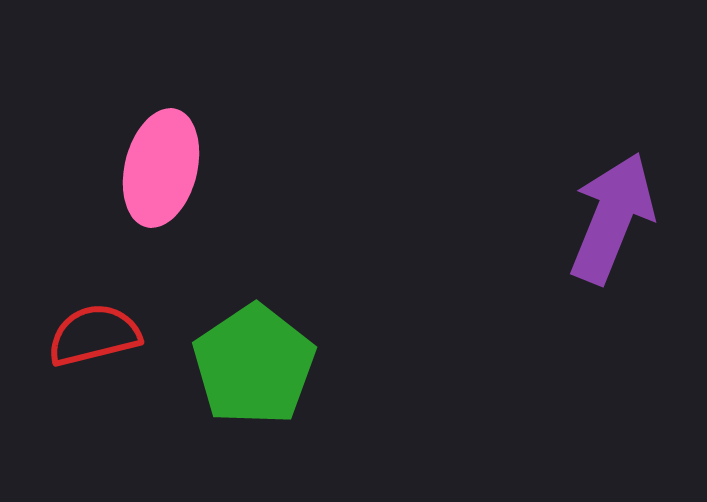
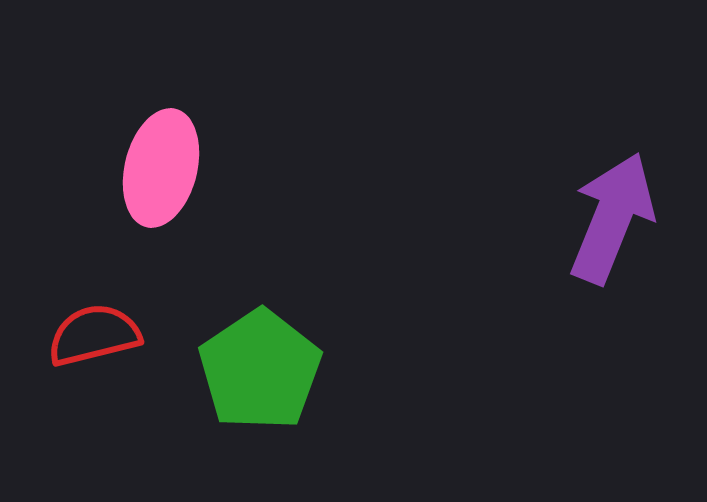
green pentagon: moved 6 px right, 5 px down
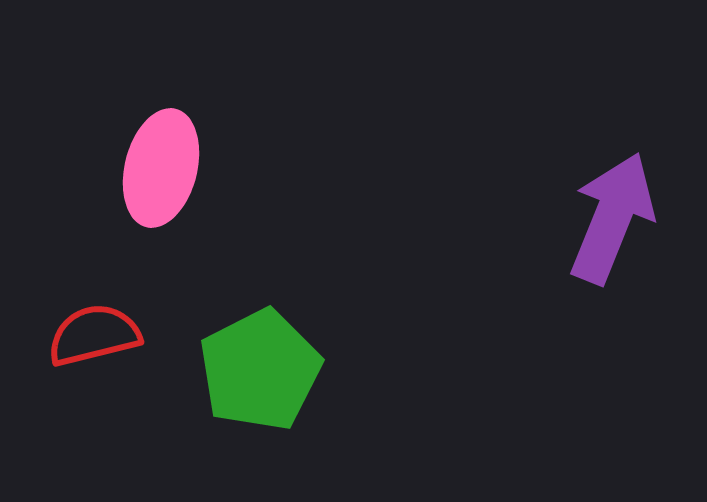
green pentagon: rotated 7 degrees clockwise
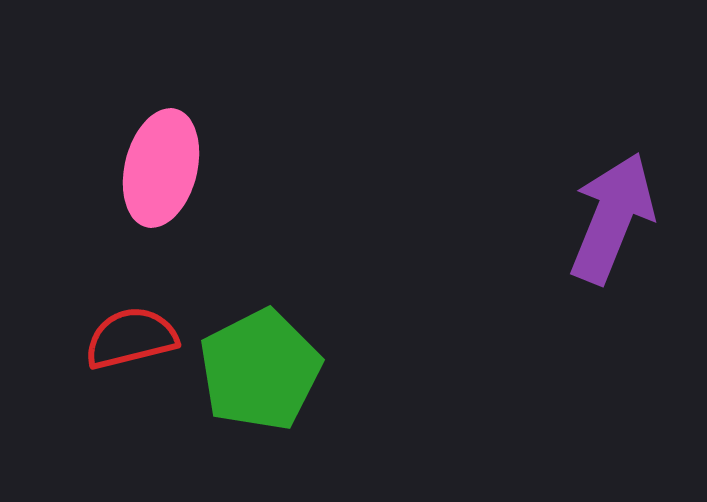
red semicircle: moved 37 px right, 3 px down
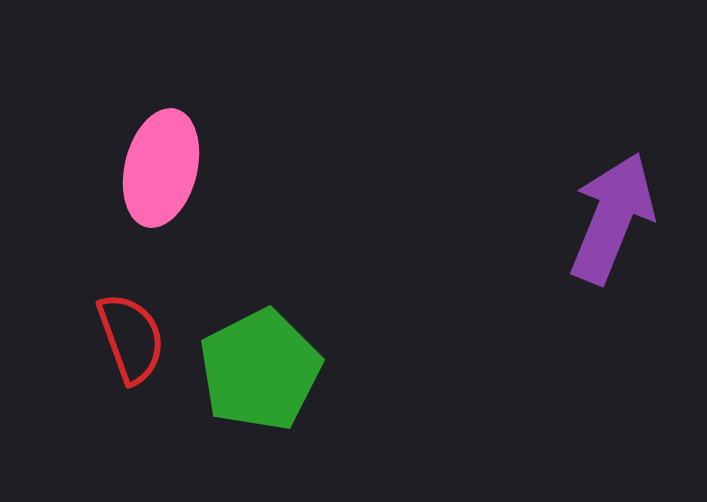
red semicircle: rotated 84 degrees clockwise
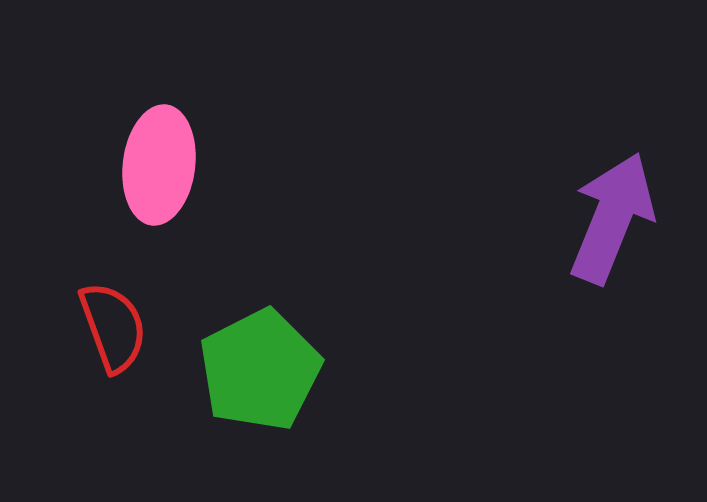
pink ellipse: moved 2 px left, 3 px up; rotated 7 degrees counterclockwise
red semicircle: moved 18 px left, 11 px up
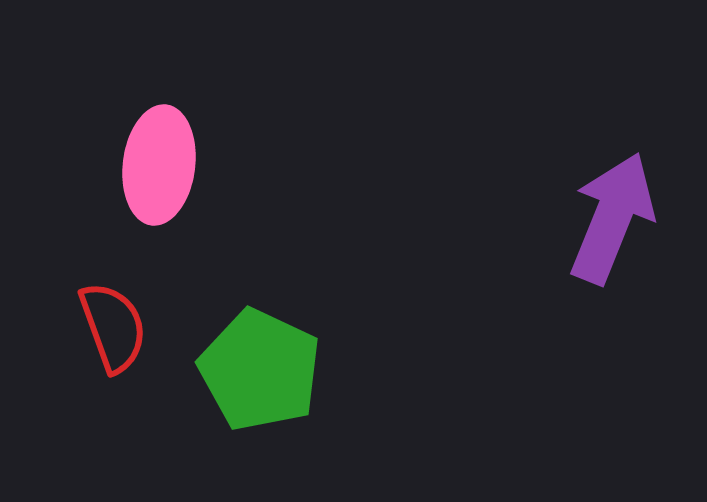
green pentagon: rotated 20 degrees counterclockwise
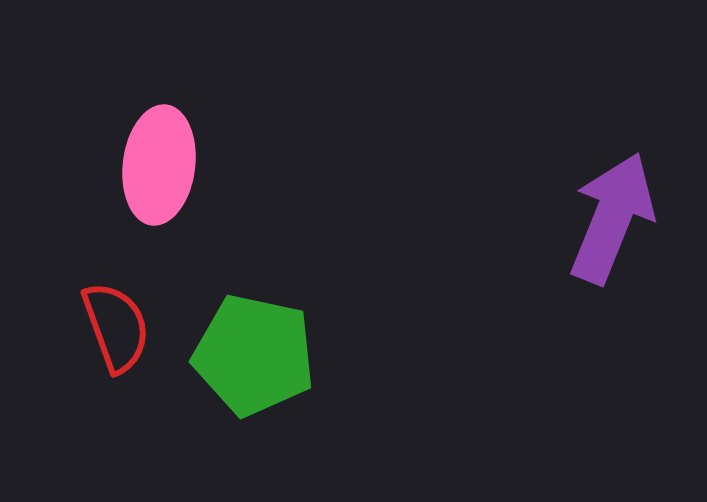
red semicircle: moved 3 px right
green pentagon: moved 6 px left, 15 px up; rotated 13 degrees counterclockwise
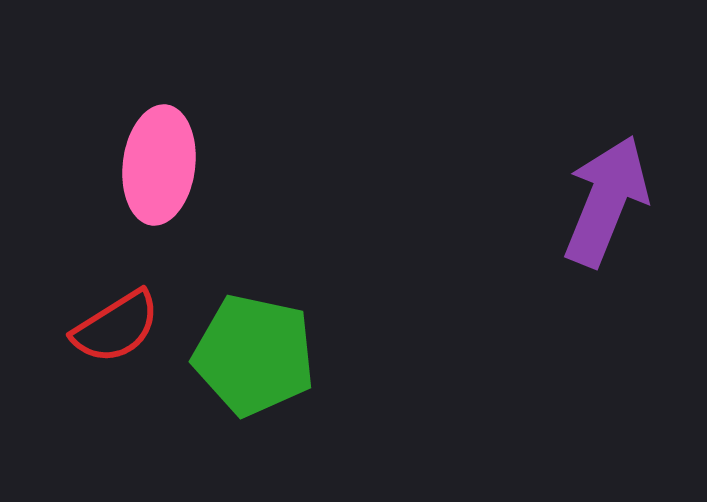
purple arrow: moved 6 px left, 17 px up
red semicircle: rotated 78 degrees clockwise
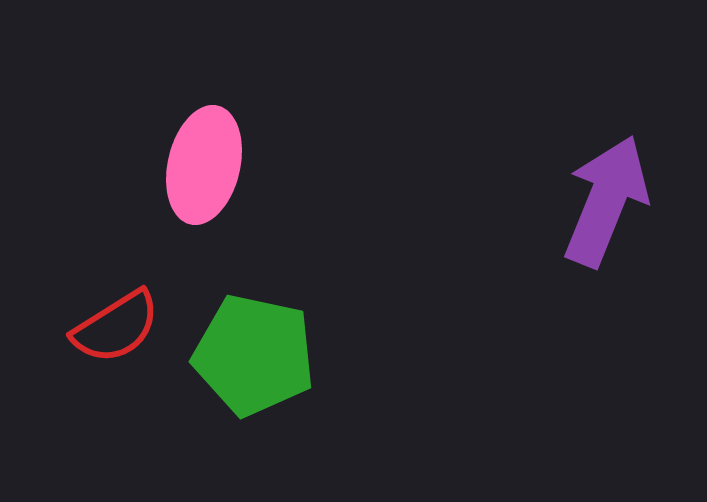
pink ellipse: moved 45 px right; rotated 6 degrees clockwise
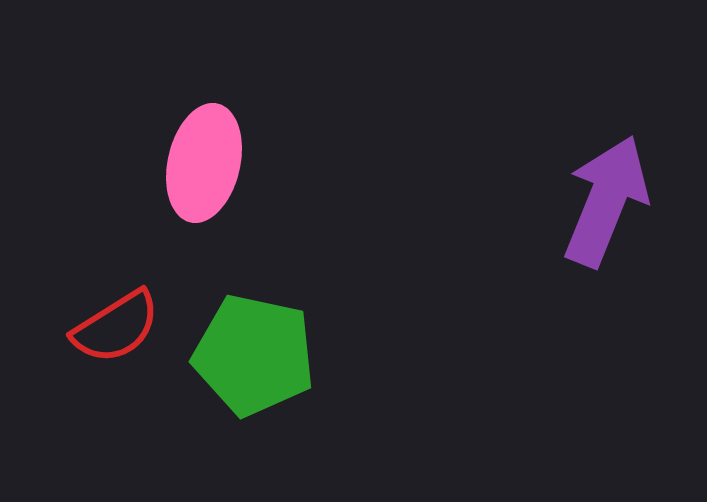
pink ellipse: moved 2 px up
